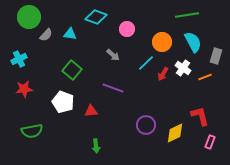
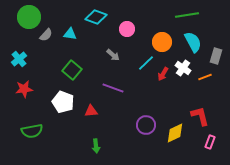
cyan cross: rotated 14 degrees counterclockwise
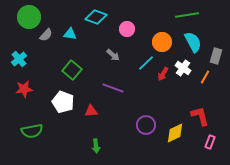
orange line: rotated 40 degrees counterclockwise
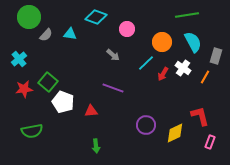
green square: moved 24 px left, 12 px down
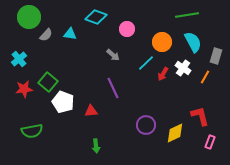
purple line: rotated 45 degrees clockwise
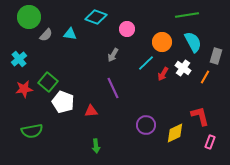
gray arrow: rotated 80 degrees clockwise
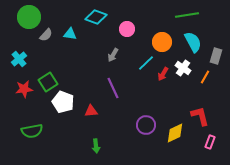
green square: rotated 18 degrees clockwise
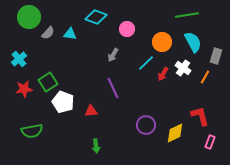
gray semicircle: moved 2 px right, 2 px up
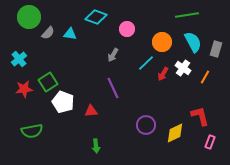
gray rectangle: moved 7 px up
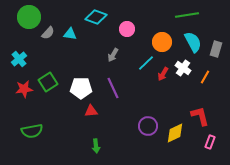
white pentagon: moved 18 px right, 14 px up; rotated 20 degrees counterclockwise
purple circle: moved 2 px right, 1 px down
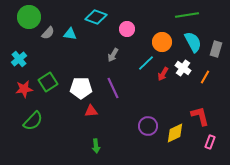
green semicircle: moved 1 px right, 10 px up; rotated 35 degrees counterclockwise
